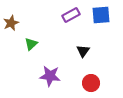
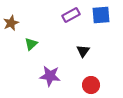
red circle: moved 2 px down
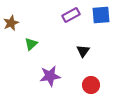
purple star: rotated 15 degrees counterclockwise
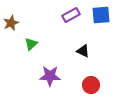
black triangle: rotated 40 degrees counterclockwise
purple star: rotated 10 degrees clockwise
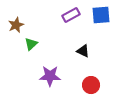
brown star: moved 5 px right, 2 px down
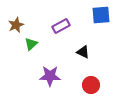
purple rectangle: moved 10 px left, 11 px down
black triangle: moved 1 px down
